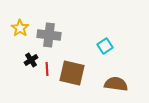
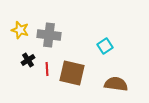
yellow star: moved 2 px down; rotated 18 degrees counterclockwise
black cross: moved 3 px left
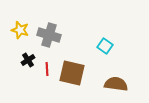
gray cross: rotated 10 degrees clockwise
cyan square: rotated 21 degrees counterclockwise
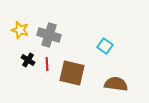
black cross: rotated 24 degrees counterclockwise
red line: moved 5 px up
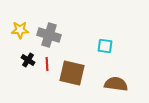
yellow star: rotated 18 degrees counterclockwise
cyan square: rotated 28 degrees counterclockwise
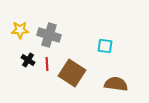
brown square: rotated 20 degrees clockwise
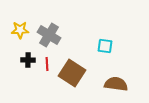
gray cross: rotated 15 degrees clockwise
black cross: rotated 32 degrees counterclockwise
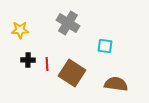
gray cross: moved 19 px right, 12 px up
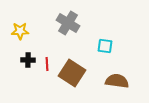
yellow star: moved 1 px down
brown semicircle: moved 1 px right, 3 px up
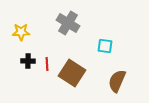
yellow star: moved 1 px right, 1 px down
black cross: moved 1 px down
brown semicircle: rotated 75 degrees counterclockwise
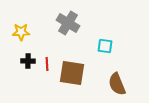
brown square: rotated 24 degrees counterclockwise
brown semicircle: moved 3 px down; rotated 45 degrees counterclockwise
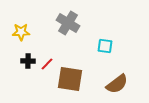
red line: rotated 48 degrees clockwise
brown square: moved 2 px left, 6 px down
brown semicircle: rotated 105 degrees counterclockwise
